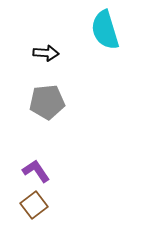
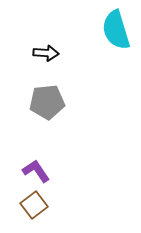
cyan semicircle: moved 11 px right
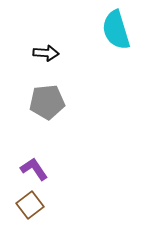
purple L-shape: moved 2 px left, 2 px up
brown square: moved 4 px left
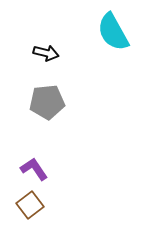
cyan semicircle: moved 3 px left, 2 px down; rotated 12 degrees counterclockwise
black arrow: rotated 10 degrees clockwise
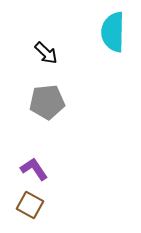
cyan semicircle: rotated 30 degrees clockwise
black arrow: rotated 30 degrees clockwise
brown square: rotated 24 degrees counterclockwise
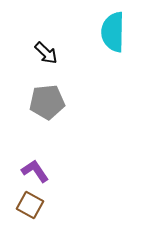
purple L-shape: moved 1 px right, 2 px down
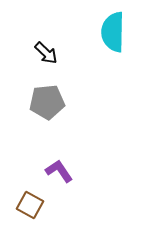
purple L-shape: moved 24 px right
